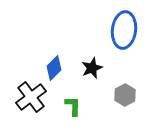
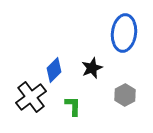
blue ellipse: moved 3 px down
blue diamond: moved 2 px down
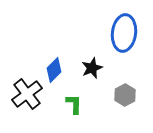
black cross: moved 4 px left, 3 px up
green L-shape: moved 1 px right, 2 px up
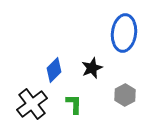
black cross: moved 5 px right, 10 px down
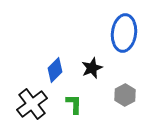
blue diamond: moved 1 px right
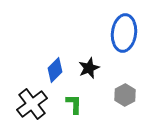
black star: moved 3 px left
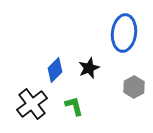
gray hexagon: moved 9 px right, 8 px up
green L-shape: moved 2 px down; rotated 15 degrees counterclockwise
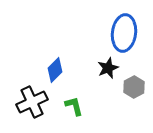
black star: moved 19 px right
black cross: moved 2 px up; rotated 12 degrees clockwise
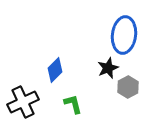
blue ellipse: moved 2 px down
gray hexagon: moved 6 px left
black cross: moved 9 px left
green L-shape: moved 1 px left, 2 px up
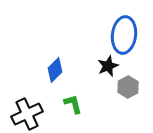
black star: moved 2 px up
black cross: moved 4 px right, 12 px down
